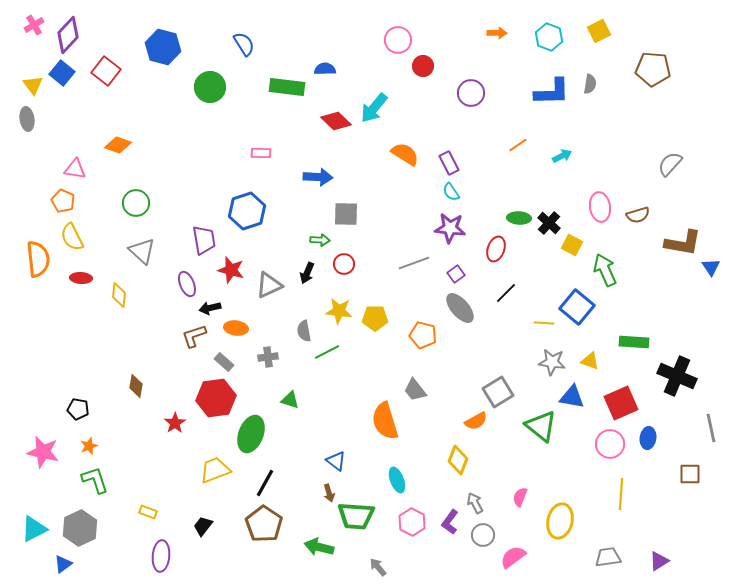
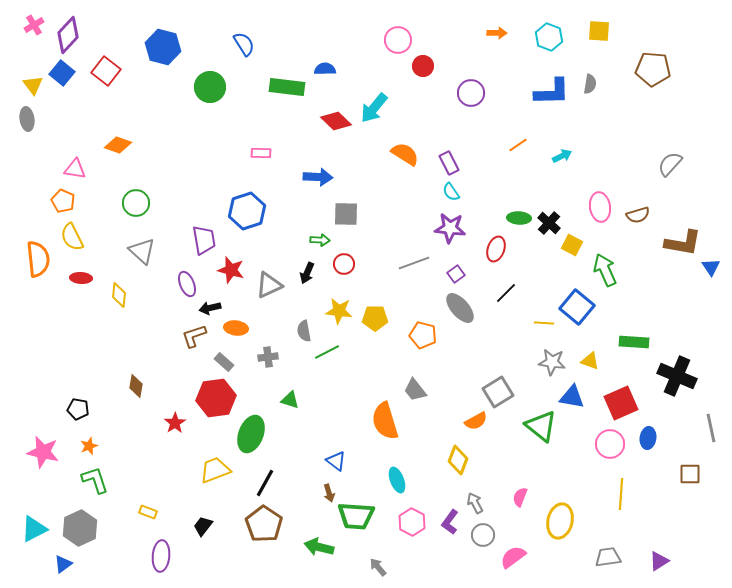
yellow square at (599, 31): rotated 30 degrees clockwise
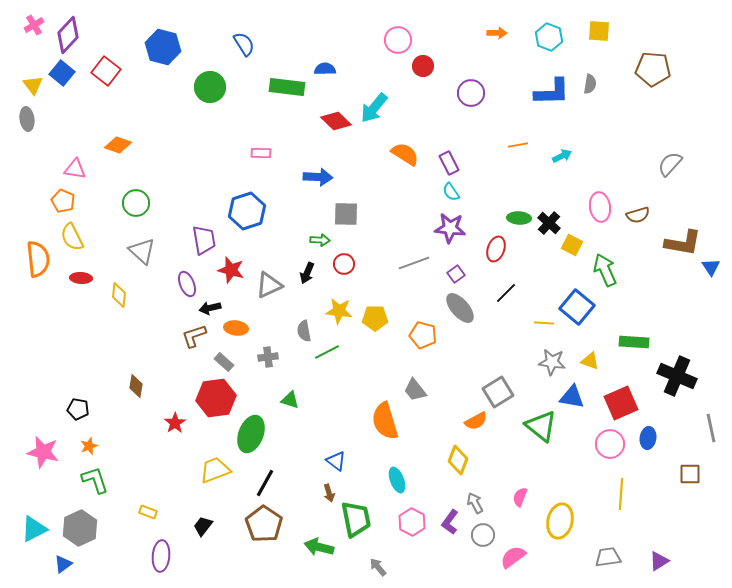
orange line at (518, 145): rotated 24 degrees clockwise
green trapezoid at (356, 516): moved 3 px down; rotated 105 degrees counterclockwise
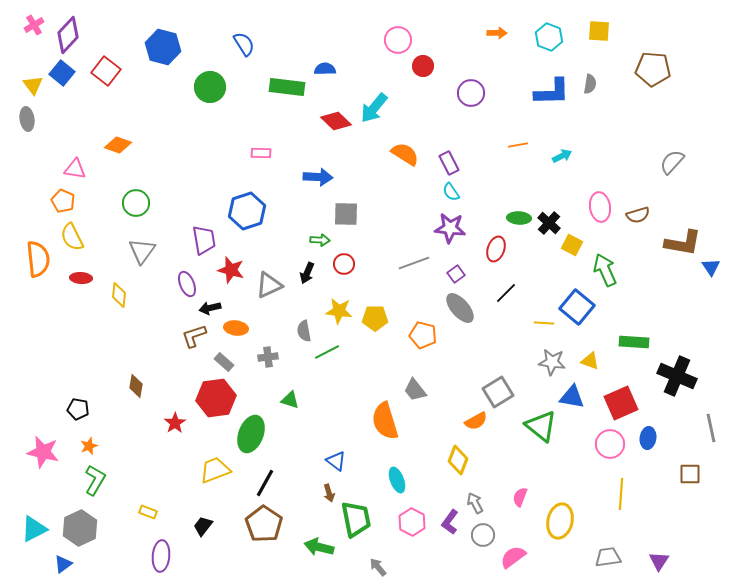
gray semicircle at (670, 164): moved 2 px right, 2 px up
gray triangle at (142, 251): rotated 24 degrees clockwise
green L-shape at (95, 480): rotated 48 degrees clockwise
purple triangle at (659, 561): rotated 25 degrees counterclockwise
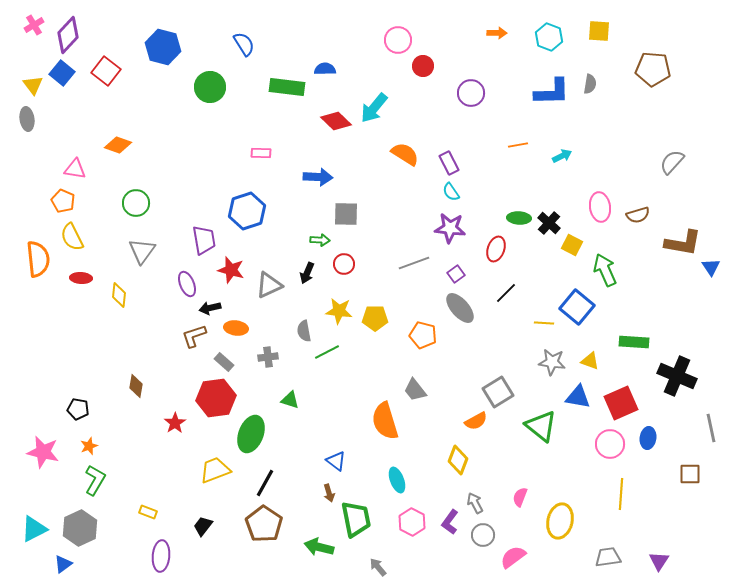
blue triangle at (572, 397): moved 6 px right
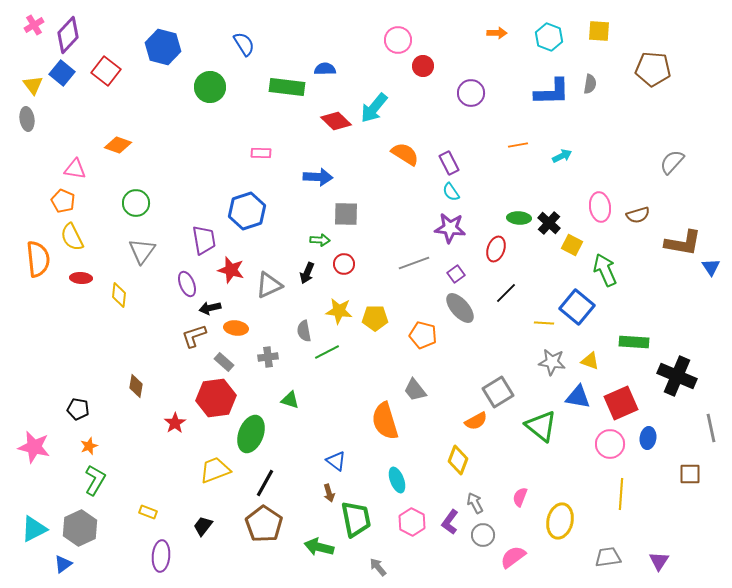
pink star at (43, 452): moved 9 px left, 5 px up
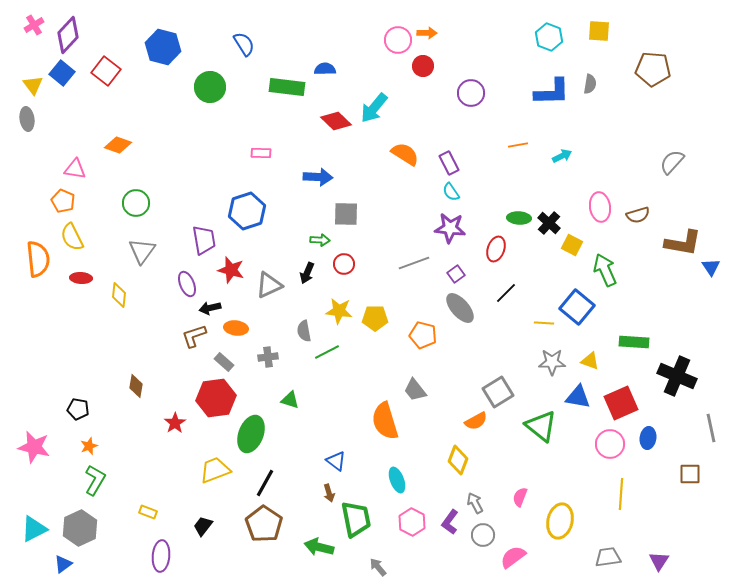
orange arrow at (497, 33): moved 70 px left
gray star at (552, 362): rotated 8 degrees counterclockwise
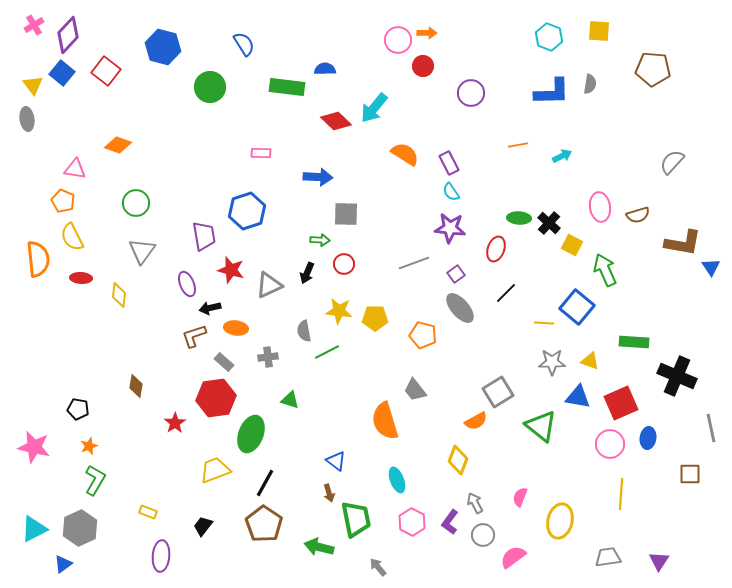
purple trapezoid at (204, 240): moved 4 px up
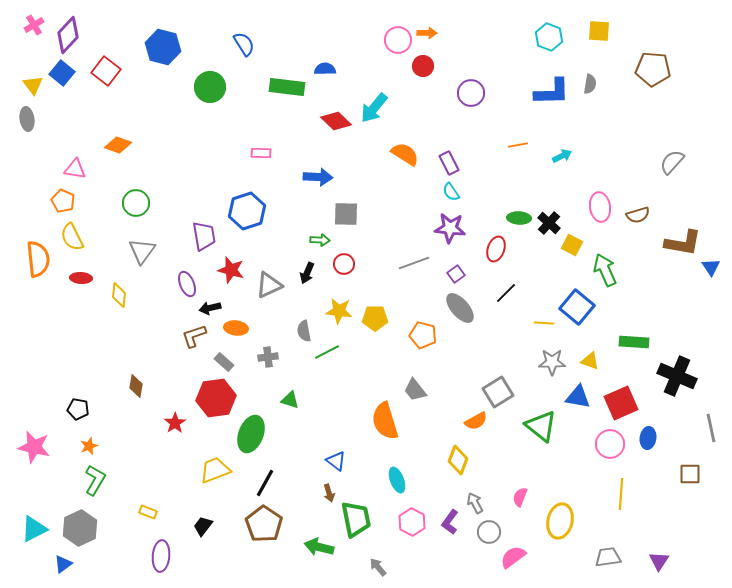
gray circle at (483, 535): moved 6 px right, 3 px up
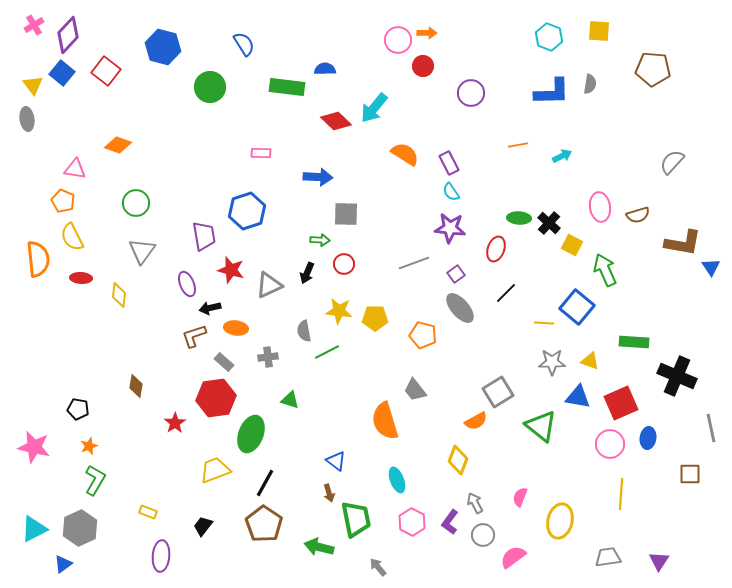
gray circle at (489, 532): moved 6 px left, 3 px down
